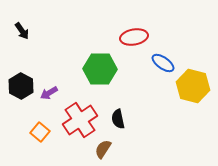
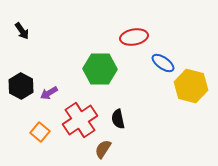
yellow hexagon: moved 2 px left
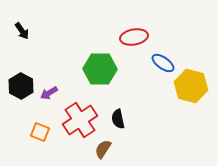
orange square: rotated 18 degrees counterclockwise
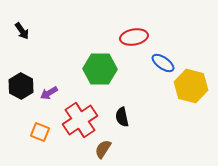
black semicircle: moved 4 px right, 2 px up
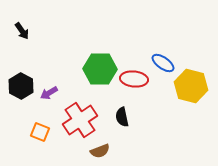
red ellipse: moved 42 px down; rotated 16 degrees clockwise
brown semicircle: moved 3 px left, 2 px down; rotated 144 degrees counterclockwise
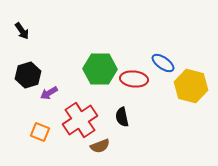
black hexagon: moved 7 px right, 11 px up; rotated 15 degrees clockwise
brown semicircle: moved 5 px up
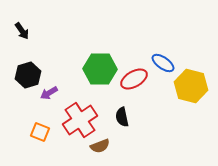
red ellipse: rotated 36 degrees counterclockwise
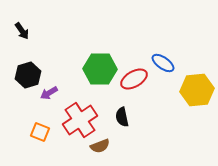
yellow hexagon: moved 6 px right, 4 px down; rotated 20 degrees counterclockwise
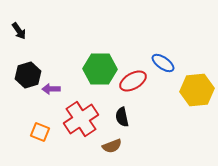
black arrow: moved 3 px left
red ellipse: moved 1 px left, 2 px down
purple arrow: moved 2 px right, 4 px up; rotated 30 degrees clockwise
red cross: moved 1 px right, 1 px up
brown semicircle: moved 12 px right
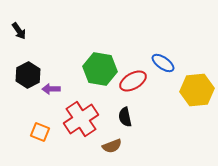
green hexagon: rotated 8 degrees clockwise
black hexagon: rotated 10 degrees counterclockwise
black semicircle: moved 3 px right
